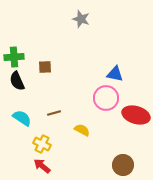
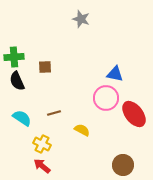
red ellipse: moved 2 px left, 1 px up; rotated 36 degrees clockwise
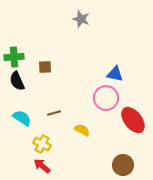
red ellipse: moved 1 px left, 6 px down
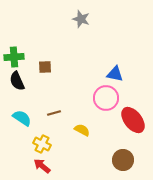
brown circle: moved 5 px up
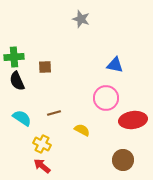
blue triangle: moved 9 px up
red ellipse: rotated 60 degrees counterclockwise
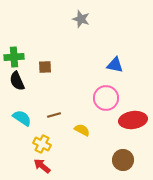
brown line: moved 2 px down
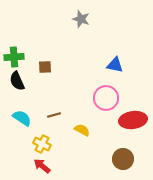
brown circle: moved 1 px up
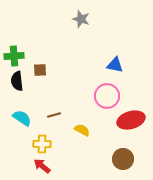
green cross: moved 1 px up
brown square: moved 5 px left, 3 px down
black semicircle: rotated 18 degrees clockwise
pink circle: moved 1 px right, 2 px up
red ellipse: moved 2 px left; rotated 8 degrees counterclockwise
yellow cross: rotated 24 degrees counterclockwise
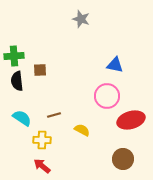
yellow cross: moved 4 px up
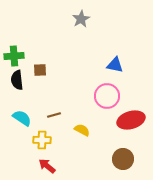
gray star: rotated 24 degrees clockwise
black semicircle: moved 1 px up
red arrow: moved 5 px right
